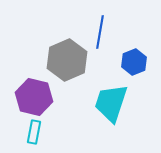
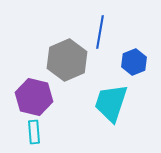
cyan rectangle: rotated 15 degrees counterclockwise
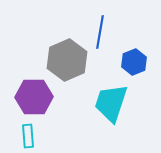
purple hexagon: rotated 15 degrees counterclockwise
cyan rectangle: moved 6 px left, 4 px down
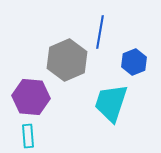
purple hexagon: moved 3 px left; rotated 6 degrees clockwise
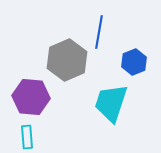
blue line: moved 1 px left
cyan rectangle: moved 1 px left, 1 px down
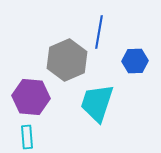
blue hexagon: moved 1 px right, 1 px up; rotated 20 degrees clockwise
cyan trapezoid: moved 14 px left
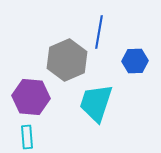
cyan trapezoid: moved 1 px left
